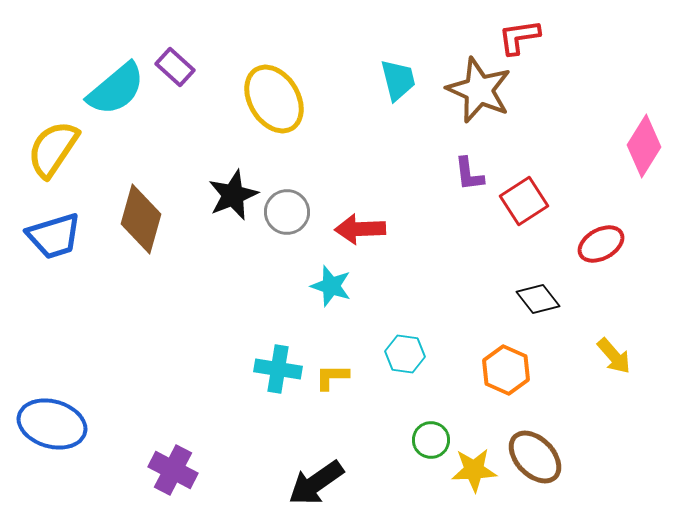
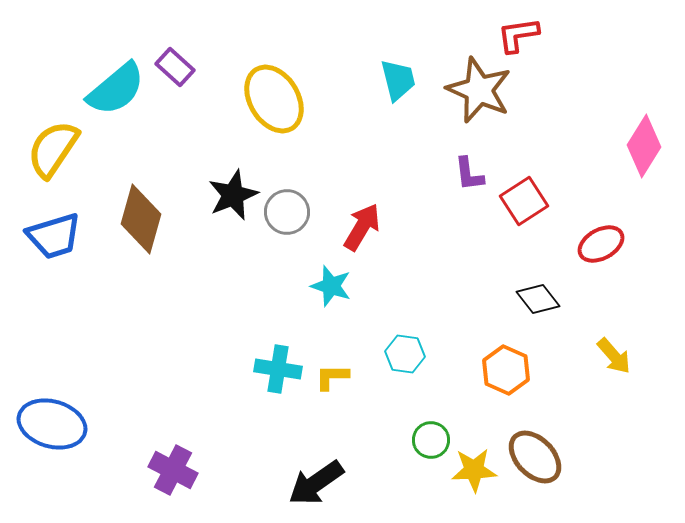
red L-shape: moved 1 px left, 2 px up
red arrow: moved 2 px right, 2 px up; rotated 123 degrees clockwise
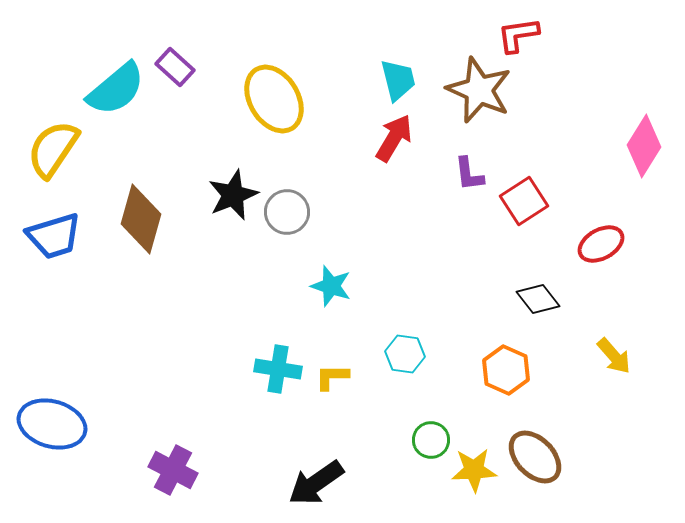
red arrow: moved 32 px right, 89 px up
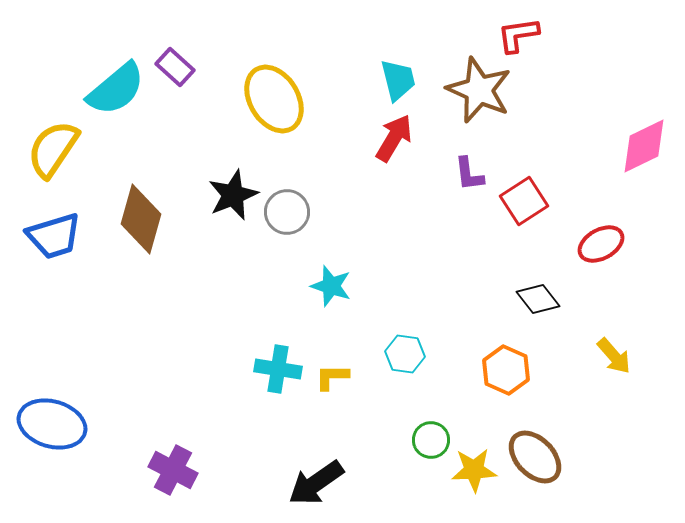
pink diamond: rotated 32 degrees clockwise
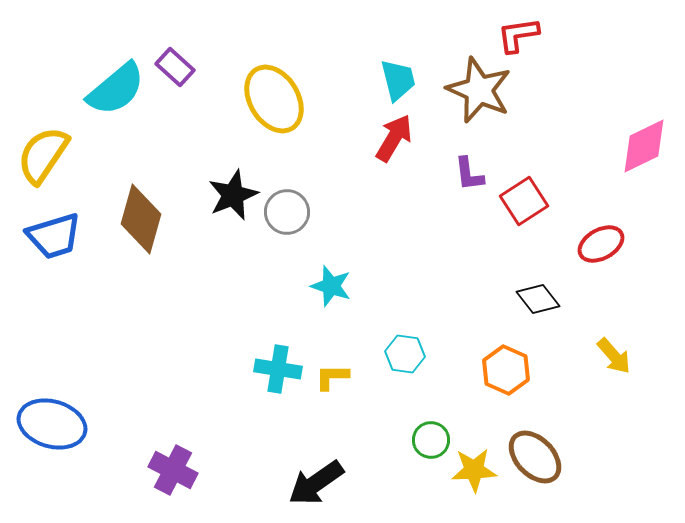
yellow semicircle: moved 10 px left, 6 px down
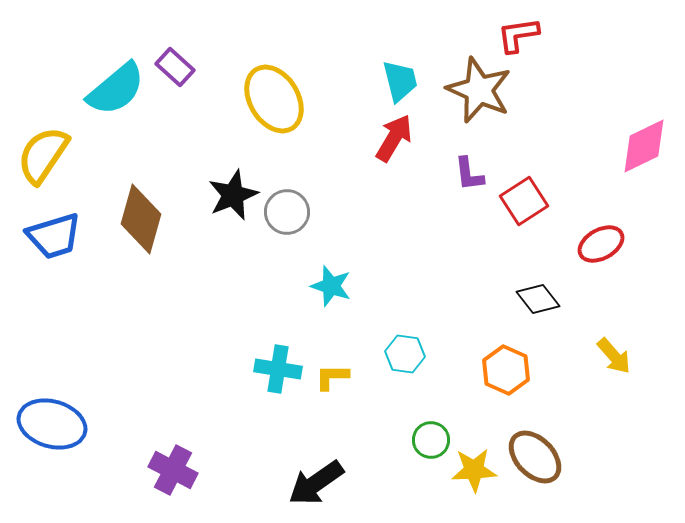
cyan trapezoid: moved 2 px right, 1 px down
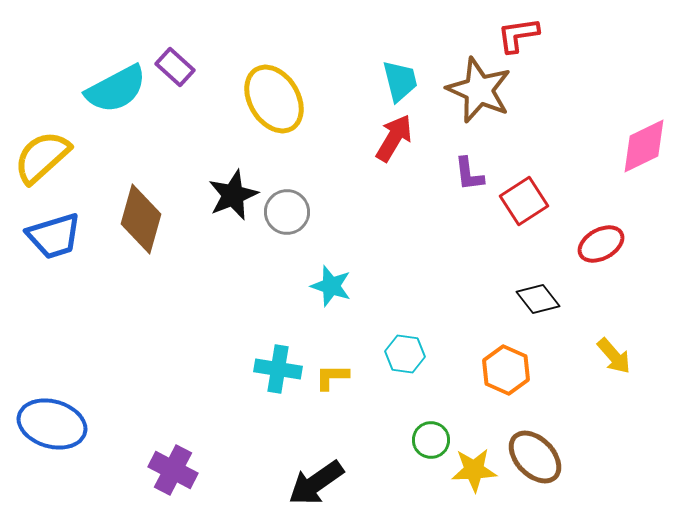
cyan semicircle: rotated 12 degrees clockwise
yellow semicircle: moved 1 px left, 2 px down; rotated 14 degrees clockwise
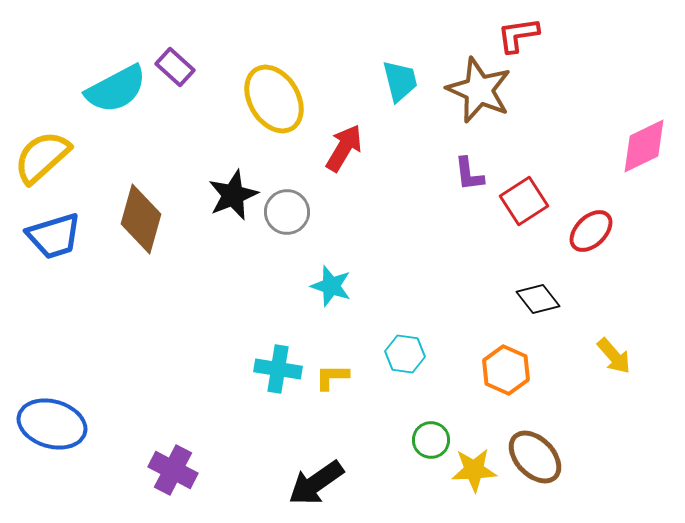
red arrow: moved 50 px left, 10 px down
red ellipse: moved 10 px left, 13 px up; rotated 15 degrees counterclockwise
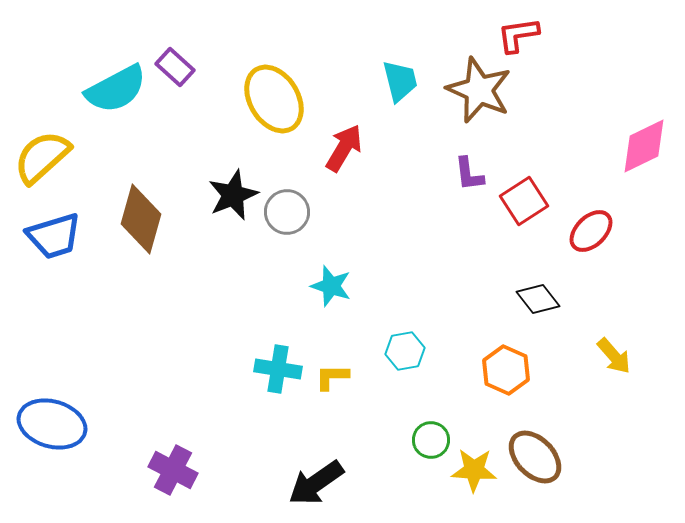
cyan hexagon: moved 3 px up; rotated 18 degrees counterclockwise
yellow star: rotated 6 degrees clockwise
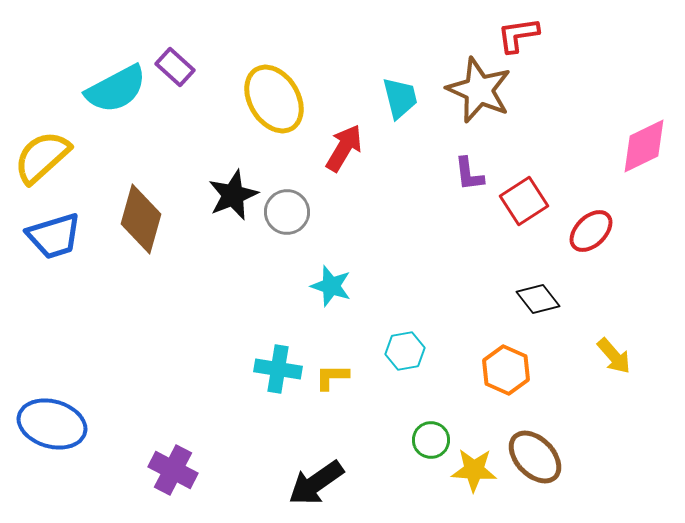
cyan trapezoid: moved 17 px down
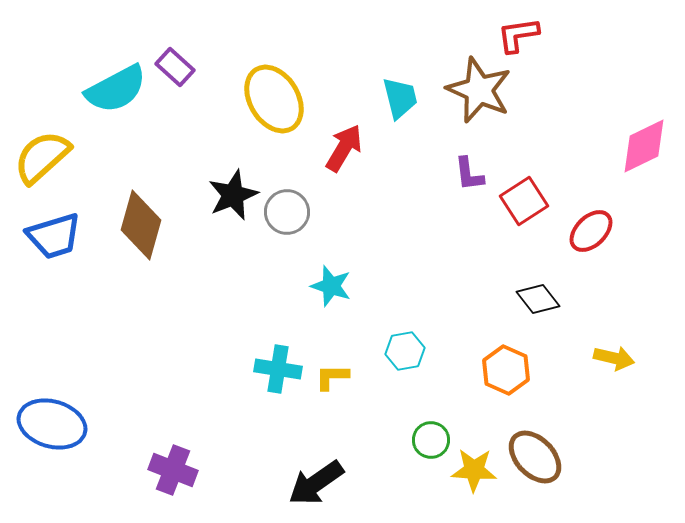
brown diamond: moved 6 px down
yellow arrow: moved 2 px down; rotated 36 degrees counterclockwise
purple cross: rotated 6 degrees counterclockwise
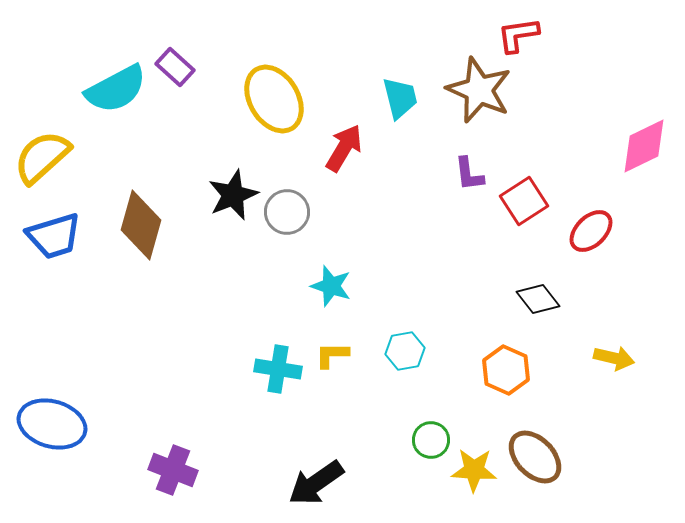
yellow L-shape: moved 22 px up
